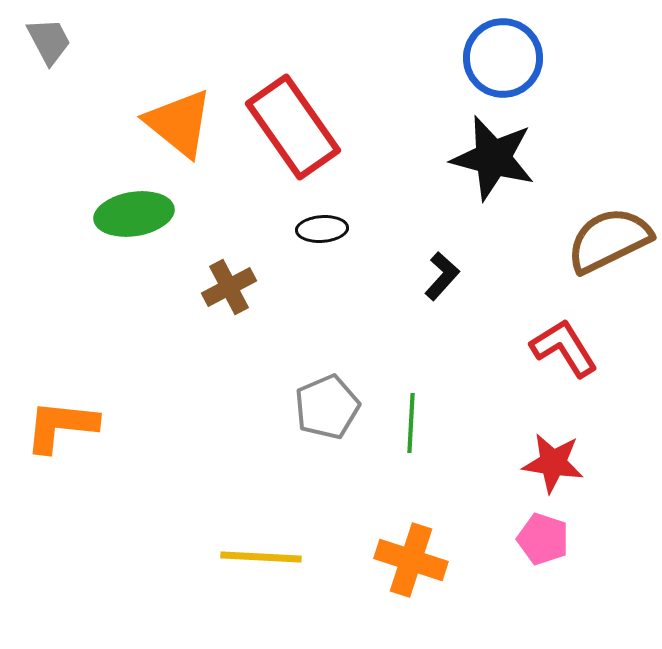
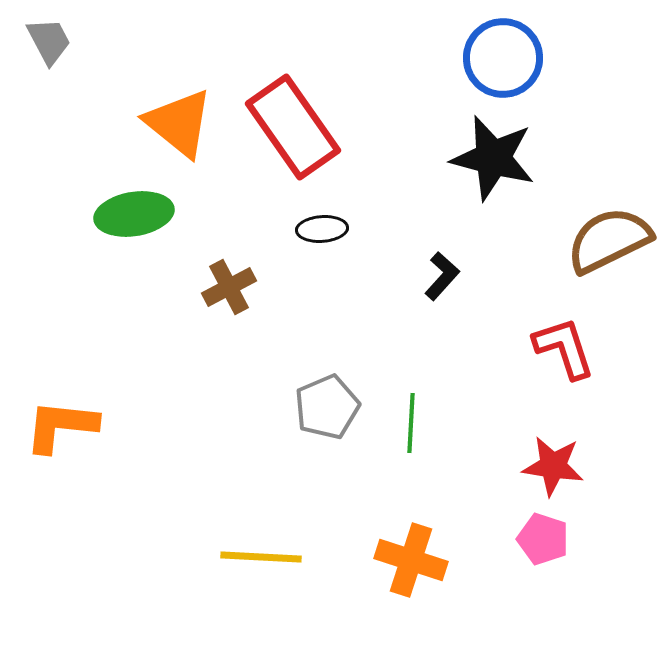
red L-shape: rotated 14 degrees clockwise
red star: moved 3 px down
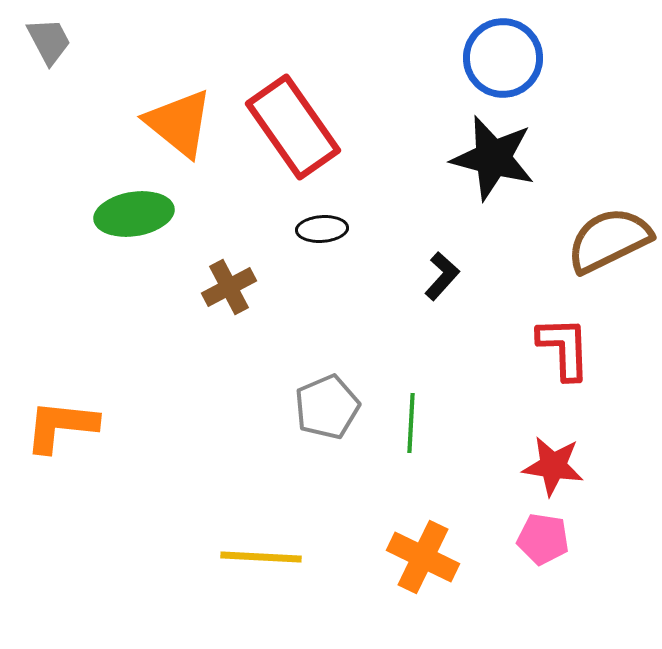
red L-shape: rotated 16 degrees clockwise
pink pentagon: rotated 9 degrees counterclockwise
orange cross: moved 12 px right, 3 px up; rotated 8 degrees clockwise
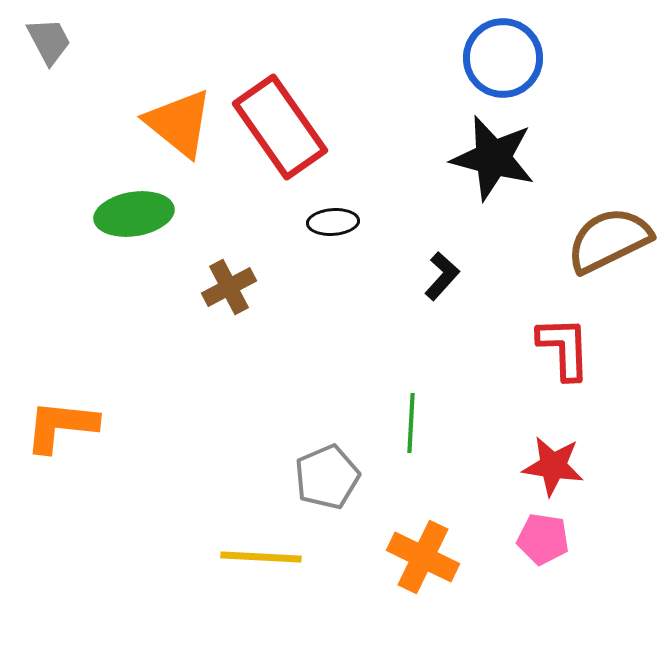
red rectangle: moved 13 px left
black ellipse: moved 11 px right, 7 px up
gray pentagon: moved 70 px down
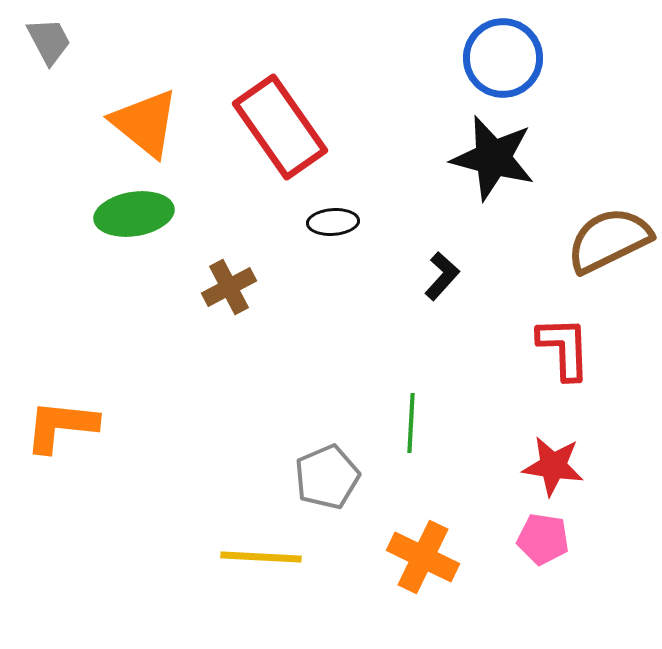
orange triangle: moved 34 px left
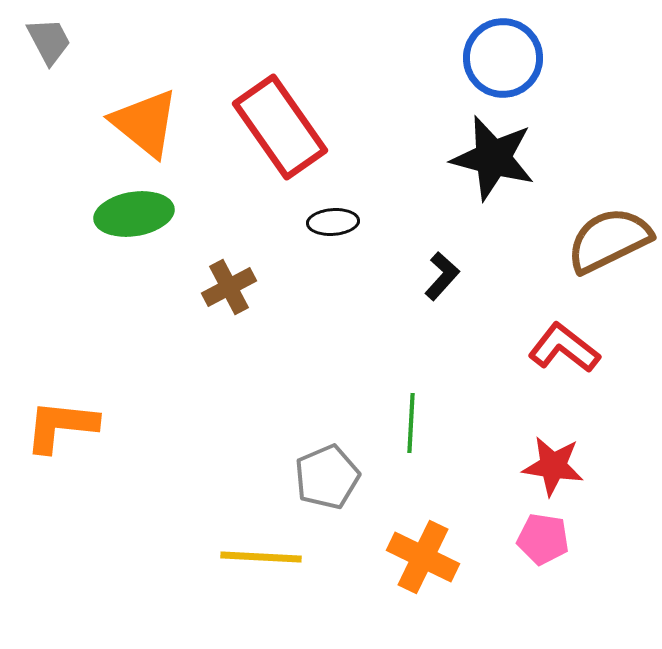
red L-shape: rotated 50 degrees counterclockwise
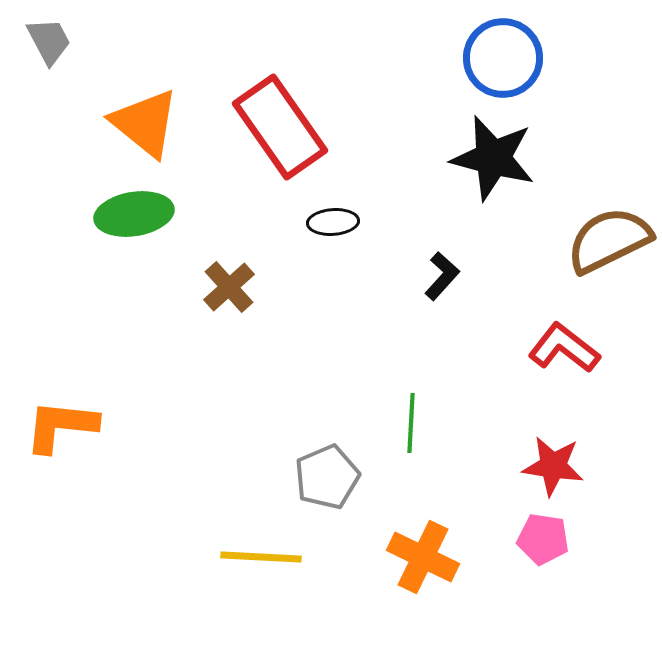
brown cross: rotated 14 degrees counterclockwise
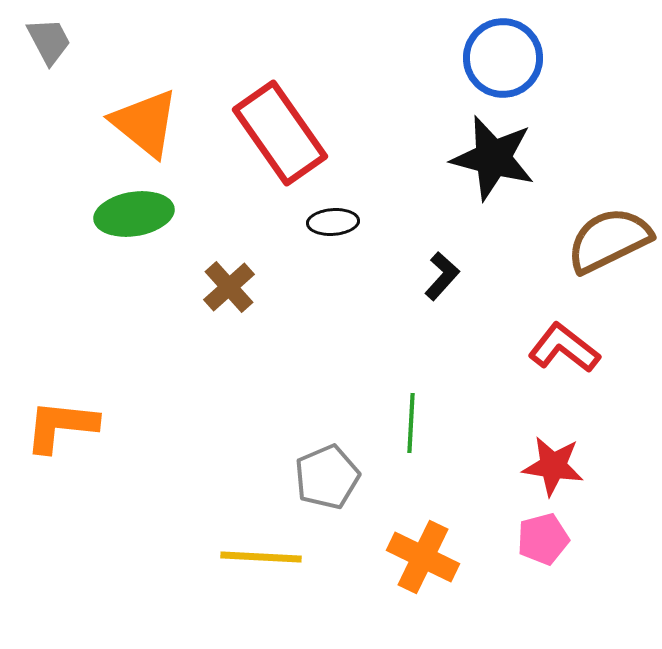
red rectangle: moved 6 px down
pink pentagon: rotated 24 degrees counterclockwise
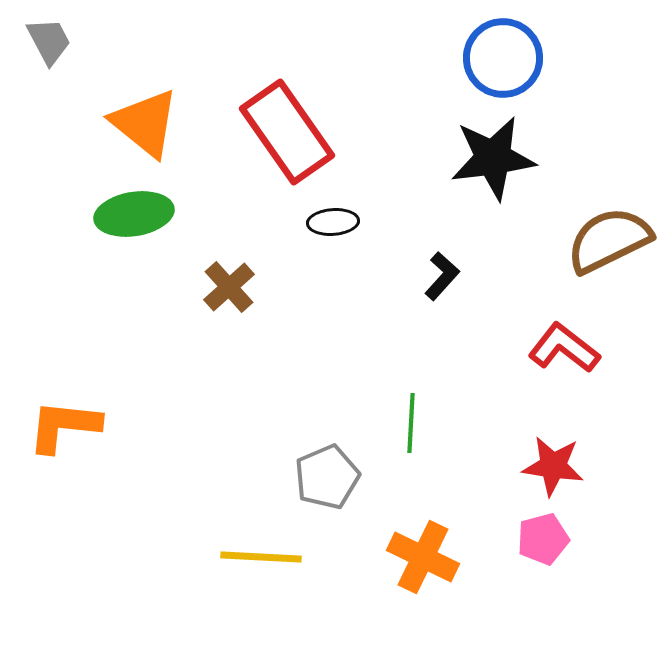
red rectangle: moved 7 px right, 1 px up
black star: rotated 22 degrees counterclockwise
orange L-shape: moved 3 px right
